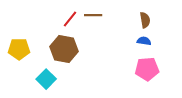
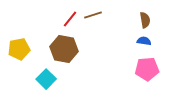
brown line: rotated 18 degrees counterclockwise
yellow pentagon: rotated 10 degrees counterclockwise
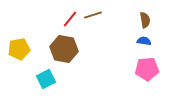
cyan square: rotated 18 degrees clockwise
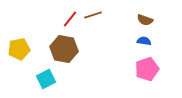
brown semicircle: rotated 119 degrees clockwise
pink pentagon: rotated 15 degrees counterclockwise
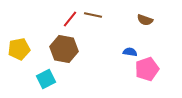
brown line: rotated 30 degrees clockwise
blue semicircle: moved 14 px left, 11 px down
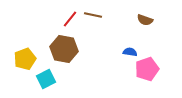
yellow pentagon: moved 6 px right, 10 px down; rotated 10 degrees counterclockwise
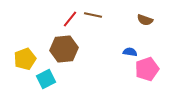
brown hexagon: rotated 16 degrees counterclockwise
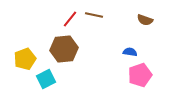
brown line: moved 1 px right
pink pentagon: moved 7 px left, 6 px down
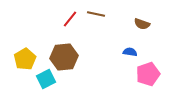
brown line: moved 2 px right, 1 px up
brown semicircle: moved 3 px left, 4 px down
brown hexagon: moved 8 px down
yellow pentagon: rotated 10 degrees counterclockwise
pink pentagon: moved 8 px right, 1 px up
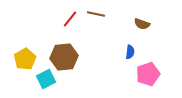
blue semicircle: rotated 88 degrees clockwise
